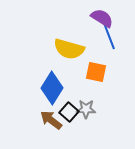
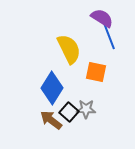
yellow semicircle: rotated 132 degrees counterclockwise
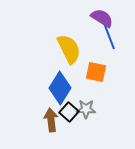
blue diamond: moved 8 px right
brown arrow: rotated 45 degrees clockwise
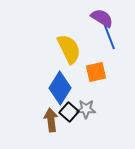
orange square: rotated 25 degrees counterclockwise
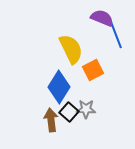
purple semicircle: rotated 10 degrees counterclockwise
blue line: moved 7 px right, 1 px up
yellow semicircle: moved 2 px right
orange square: moved 3 px left, 2 px up; rotated 15 degrees counterclockwise
blue diamond: moved 1 px left, 1 px up
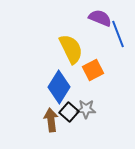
purple semicircle: moved 2 px left
blue line: moved 2 px right, 1 px up
